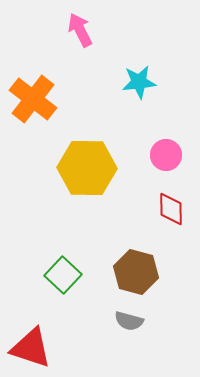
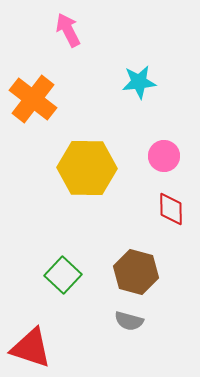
pink arrow: moved 12 px left
pink circle: moved 2 px left, 1 px down
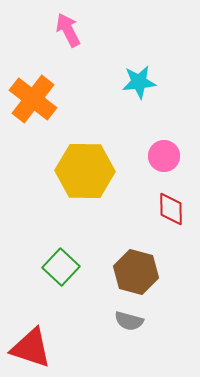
yellow hexagon: moved 2 px left, 3 px down
green square: moved 2 px left, 8 px up
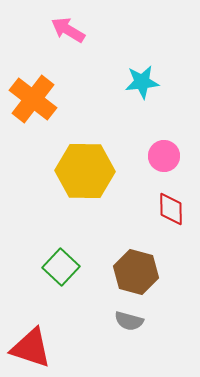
pink arrow: rotated 32 degrees counterclockwise
cyan star: moved 3 px right
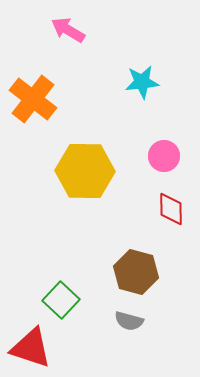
green square: moved 33 px down
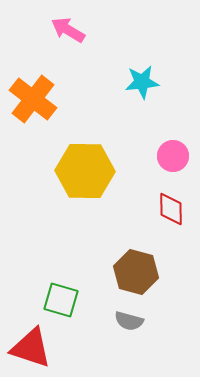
pink circle: moved 9 px right
green square: rotated 27 degrees counterclockwise
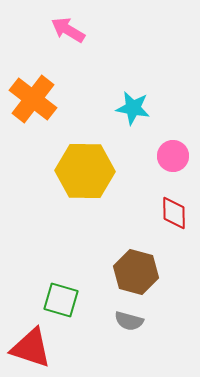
cyan star: moved 9 px left, 26 px down; rotated 16 degrees clockwise
red diamond: moved 3 px right, 4 px down
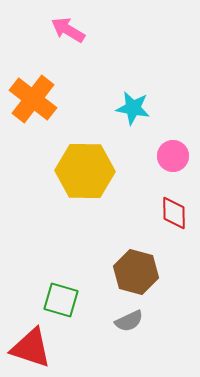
gray semicircle: rotated 40 degrees counterclockwise
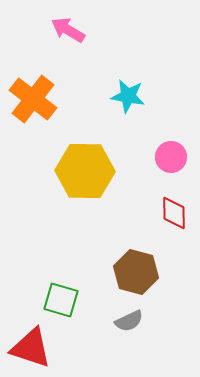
cyan star: moved 5 px left, 12 px up
pink circle: moved 2 px left, 1 px down
